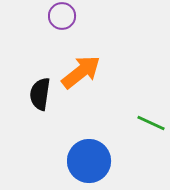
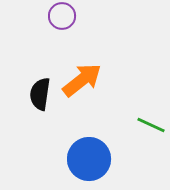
orange arrow: moved 1 px right, 8 px down
green line: moved 2 px down
blue circle: moved 2 px up
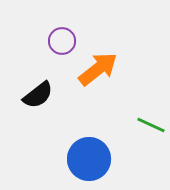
purple circle: moved 25 px down
orange arrow: moved 16 px right, 11 px up
black semicircle: moved 2 px left, 1 px down; rotated 136 degrees counterclockwise
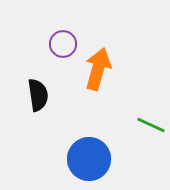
purple circle: moved 1 px right, 3 px down
orange arrow: rotated 36 degrees counterclockwise
black semicircle: rotated 60 degrees counterclockwise
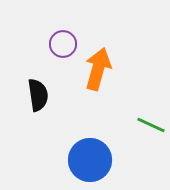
blue circle: moved 1 px right, 1 px down
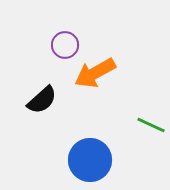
purple circle: moved 2 px right, 1 px down
orange arrow: moved 3 px left, 4 px down; rotated 135 degrees counterclockwise
black semicircle: moved 4 px right, 5 px down; rotated 56 degrees clockwise
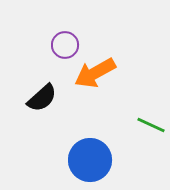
black semicircle: moved 2 px up
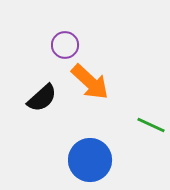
orange arrow: moved 5 px left, 9 px down; rotated 108 degrees counterclockwise
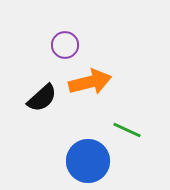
orange arrow: rotated 57 degrees counterclockwise
green line: moved 24 px left, 5 px down
blue circle: moved 2 px left, 1 px down
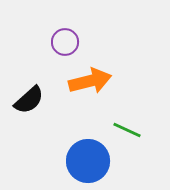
purple circle: moved 3 px up
orange arrow: moved 1 px up
black semicircle: moved 13 px left, 2 px down
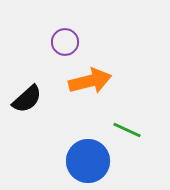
black semicircle: moved 2 px left, 1 px up
